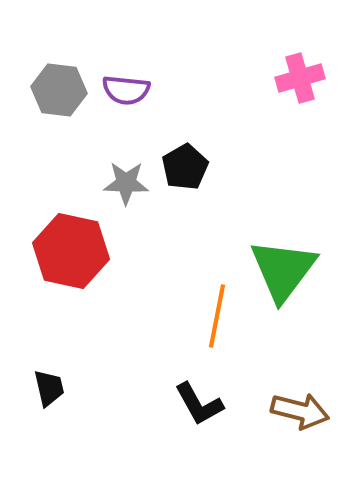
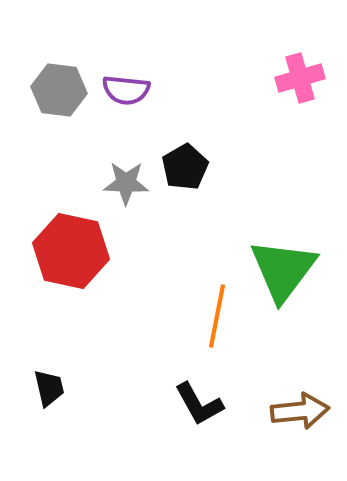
brown arrow: rotated 20 degrees counterclockwise
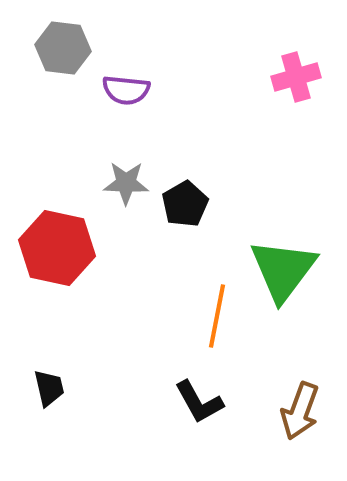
pink cross: moved 4 px left, 1 px up
gray hexagon: moved 4 px right, 42 px up
black pentagon: moved 37 px down
red hexagon: moved 14 px left, 3 px up
black L-shape: moved 2 px up
brown arrow: rotated 116 degrees clockwise
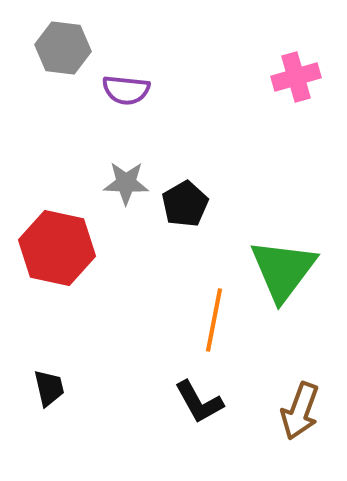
orange line: moved 3 px left, 4 px down
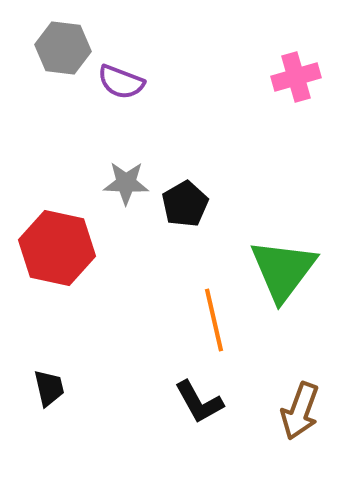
purple semicircle: moved 5 px left, 8 px up; rotated 15 degrees clockwise
orange line: rotated 24 degrees counterclockwise
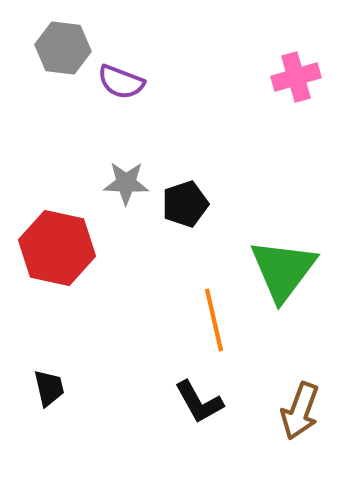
black pentagon: rotated 12 degrees clockwise
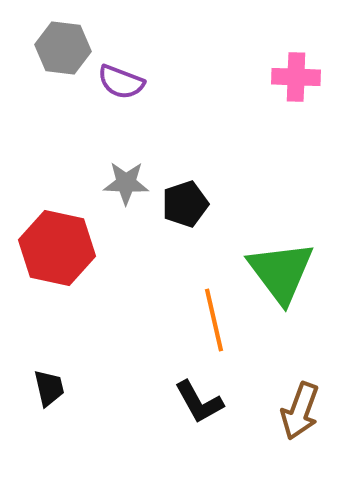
pink cross: rotated 18 degrees clockwise
green triangle: moved 2 px left, 2 px down; rotated 14 degrees counterclockwise
